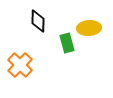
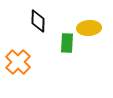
green rectangle: rotated 18 degrees clockwise
orange cross: moved 2 px left, 3 px up
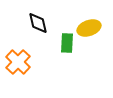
black diamond: moved 2 px down; rotated 15 degrees counterclockwise
yellow ellipse: rotated 15 degrees counterclockwise
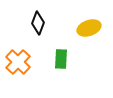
black diamond: rotated 35 degrees clockwise
green rectangle: moved 6 px left, 16 px down
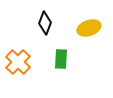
black diamond: moved 7 px right
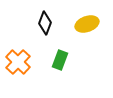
yellow ellipse: moved 2 px left, 4 px up
green rectangle: moved 1 px left, 1 px down; rotated 18 degrees clockwise
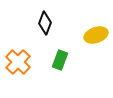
yellow ellipse: moved 9 px right, 11 px down
